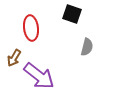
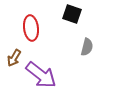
purple arrow: moved 2 px right, 1 px up
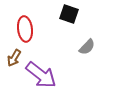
black square: moved 3 px left
red ellipse: moved 6 px left, 1 px down
gray semicircle: rotated 30 degrees clockwise
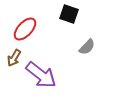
red ellipse: rotated 50 degrees clockwise
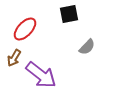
black square: rotated 30 degrees counterclockwise
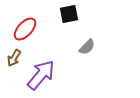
purple arrow: rotated 88 degrees counterclockwise
